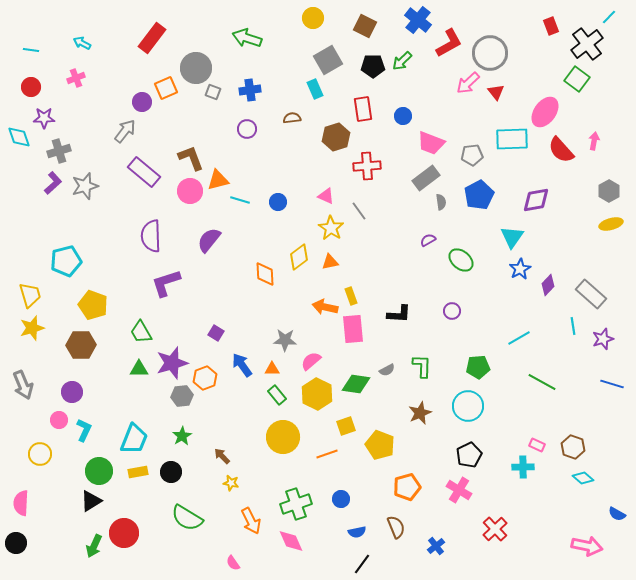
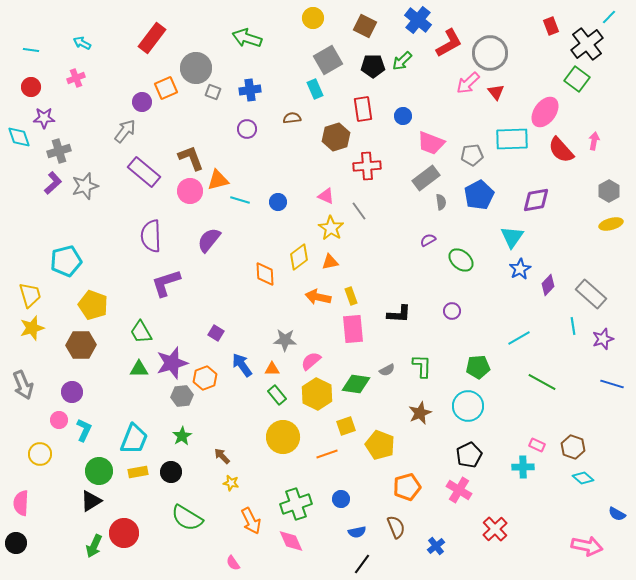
orange arrow at (325, 307): moved 7 px left, 10 px up
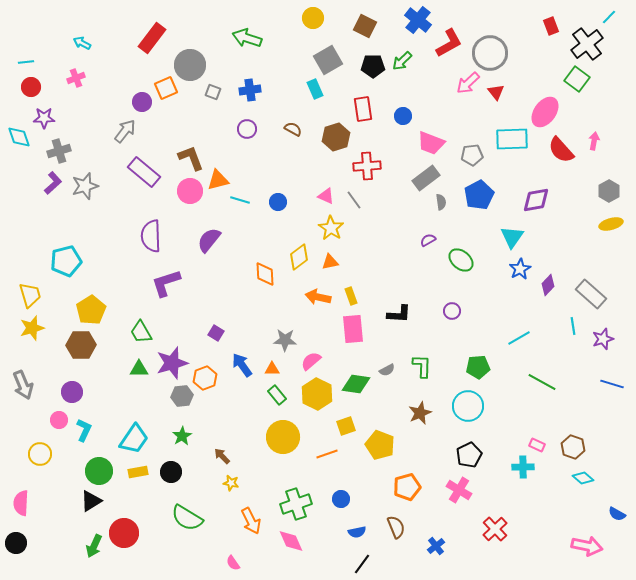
cyan line at (31, 50): moved 5 px left, 12 px down; rotated 14 degrees counterclockwise
gray circle at (196, 68): moved 6 px left, 3 px up
brown semicircle at (292, 118): moved 1 px right, 11 px down; rotated 36 degrees clockwise
gray line at (359, 211): moved 5 px left, 11 px up
yellow pentagon at (93, 305): moved 2 px left, 5 px down; rotated 20 degrees clockwise
cyan trapezoid at (134, 439): rotated 12 degrees clockwise
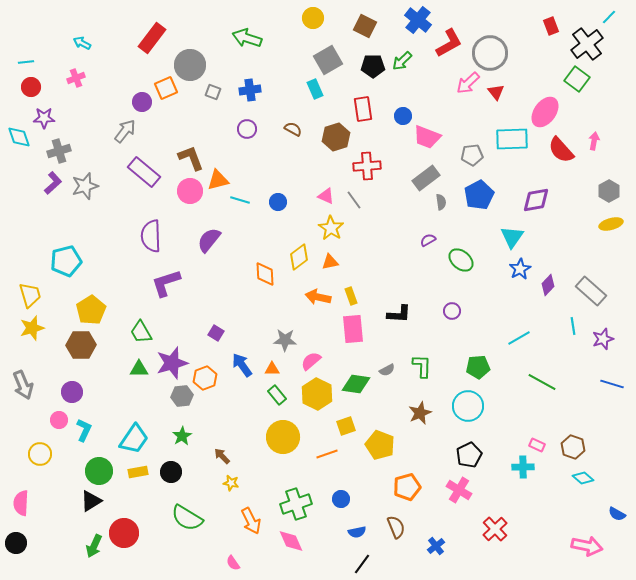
pink trapezoid at (431, 143): moved 4 px left, 6 px up
gray rectangle at (591, 294): moved 3 px up
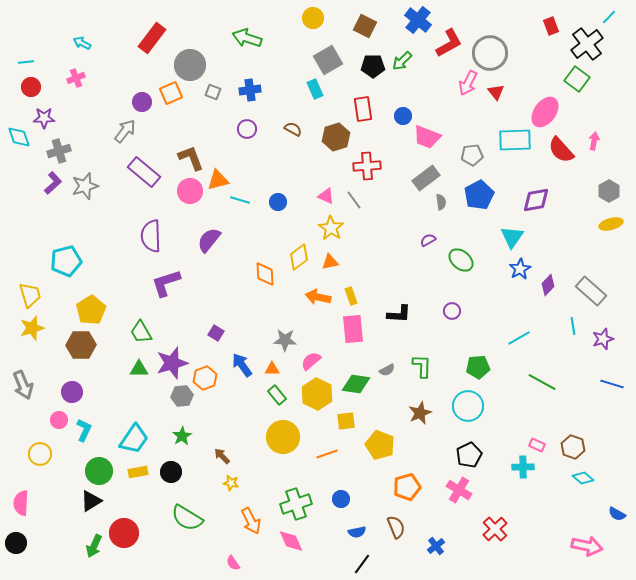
pink arrow at (468, 83): rotated 20 degrees counterclockwise
orange square at (166, 88): moved 5 px right, 5 px down
cyan rectangle at (512, 139): moved 3 px right, 1 px down
yellow square at (346, 426): moved 5 px up; rotated 12 degrees clockwise
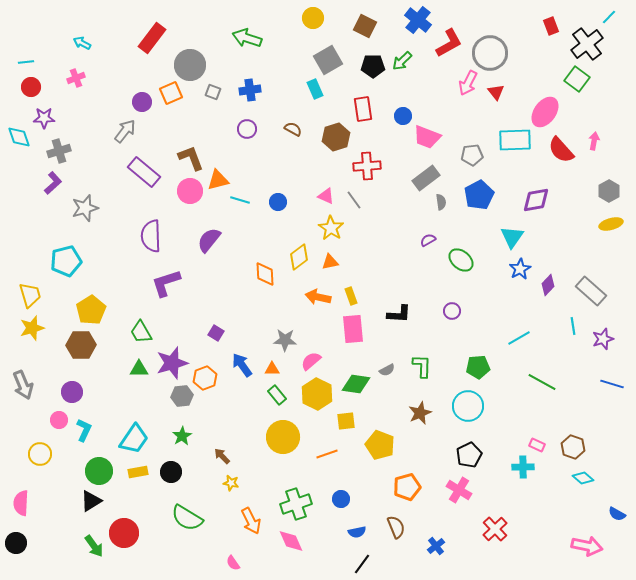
gray star at (85, 186): moved 22 px down
green arrow at (94, 546): rotated 60 degrees counterclockwise
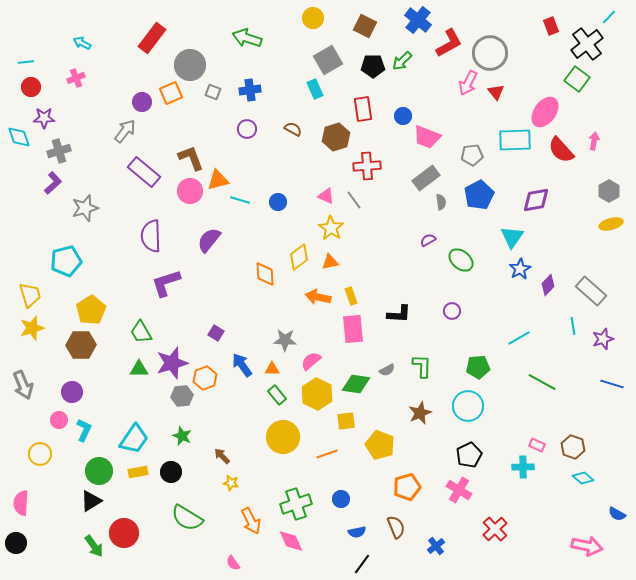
green star at (182, 436): rotated 18 degrees counterclockwise
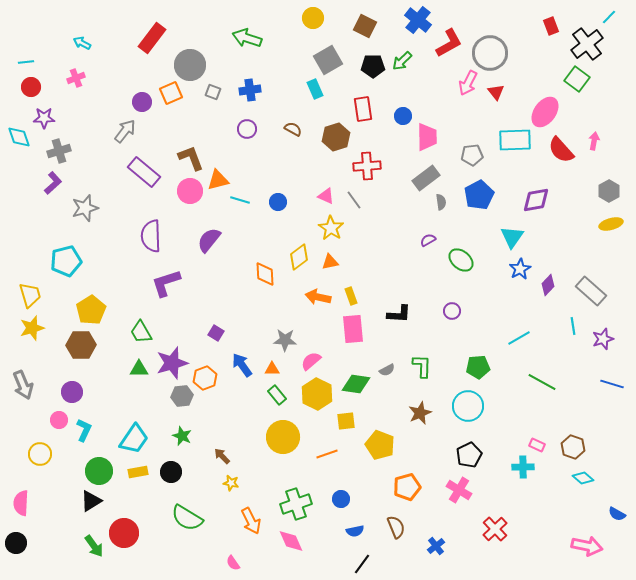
pink trapezoid at (427, 137): rotated 112 degrees counterclockwise
blue semicircle at (357, 532): moved 2 px left, 1 px up
